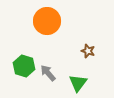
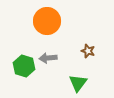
gray arrow: moved 15 px up; rotated 54 degrees counterclockwise
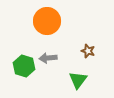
green triangle: moved 3 px up
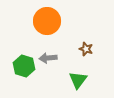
brown star: moved 2 px left, 2 px up
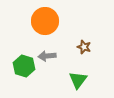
orange circle: moved 2 px left
brown star: moved 2 px left, 2 px up
gray arrow: moved 1 px left, 2 px up
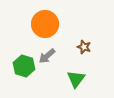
orange circle: moved 3 px down
gray arrow: rotated 36 degrees counterclockwise
green triangle: moved 2 px left, 1 px up
